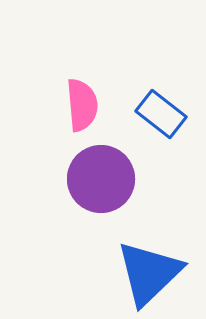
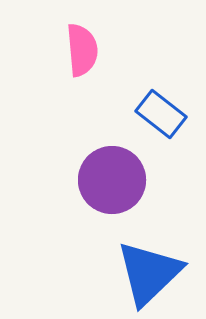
pink semicircle: moved 55 px up
purple circle: moved 11 px right, 1 px down
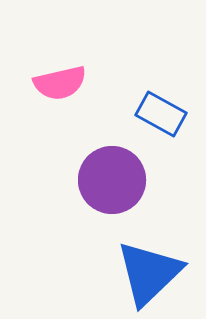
pink semicircle: moved 22 px left, 33 px down; rotated 82 degrees clockwise
blue rectangle: rotated 9 degrees counterclockwise
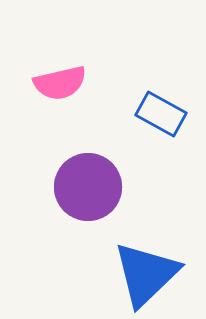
purple circle: moved 24 px left, 7 px down
blue triangle: moved 3 px left, 1 px down
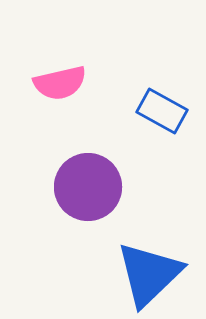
blue rectangle: moved 1 px right, 3 px up
blue triangle: moved 3 px right
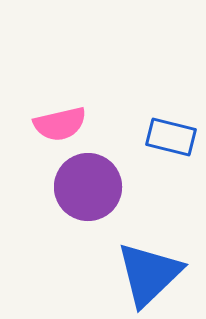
pink semicircle: moved 41 px down
blue rectangle: moved 9 px right, 26 px down; rotated 15 degrees counterclockwise
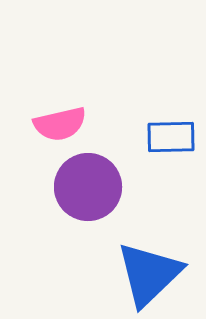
blue rectangle: rotated 15 degrees counterclockwise
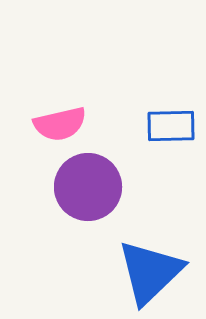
blue rectangle: moved 11 px up
blue triangle: moved 1 px right, 2 px up
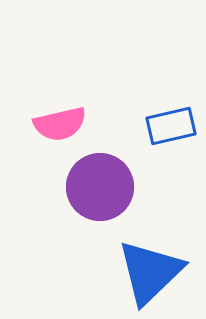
blue rectangle: rotated 12 degrees counterclockwise
purple circle: moved 12 px right
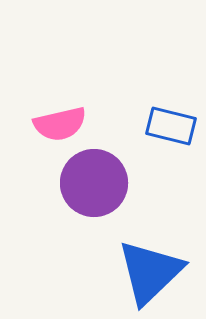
blue rectangle: rotated 27 degrees clockwise
purple circle: moved 6 px left, 4 px up
